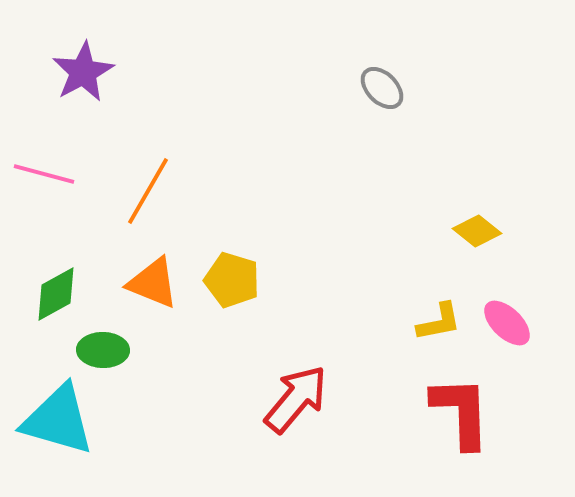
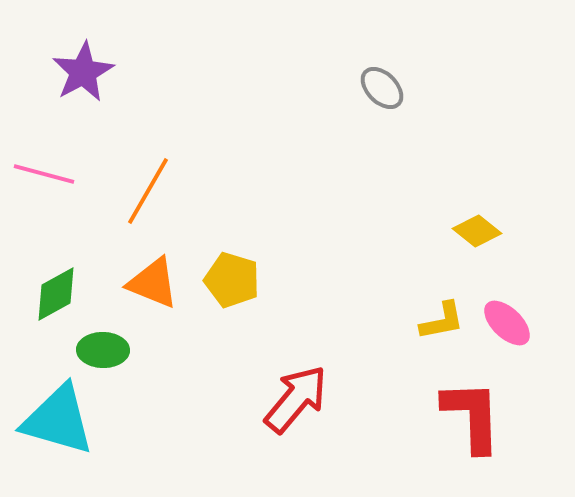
yellow L-shape: moved 3 px right, 1 px up
red L-shape: moved 11 px right, 4 px down
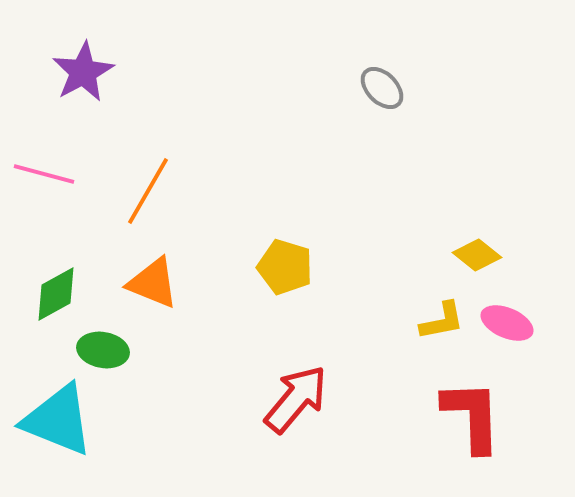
yellow diamond: moved 24 px down
yellow pentagon: moved 53 px right, 13 px up
pink ellipse: rotated 21 degrees counterclockwise
green ellipse: rotated 9 degrees clockwise
cyan triangle: rotated 6 degrees clockwise
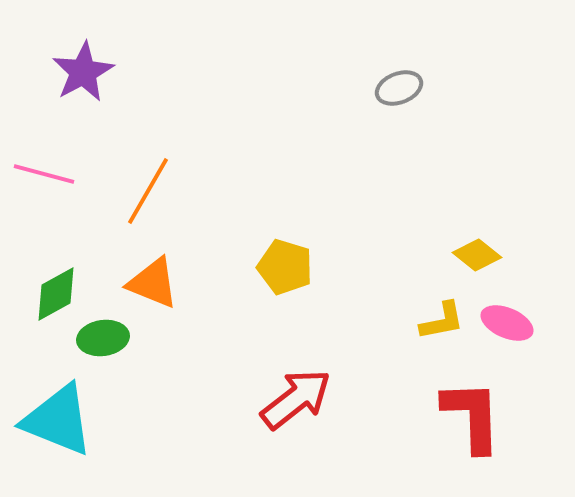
gray ellipse: moved 17 px right; rotated 66 degrees counterclockwise
green ellipse: moved 12 px up; rotated 18 degrees counterclockwise
red arrow: rotated 12 degrees clockwise
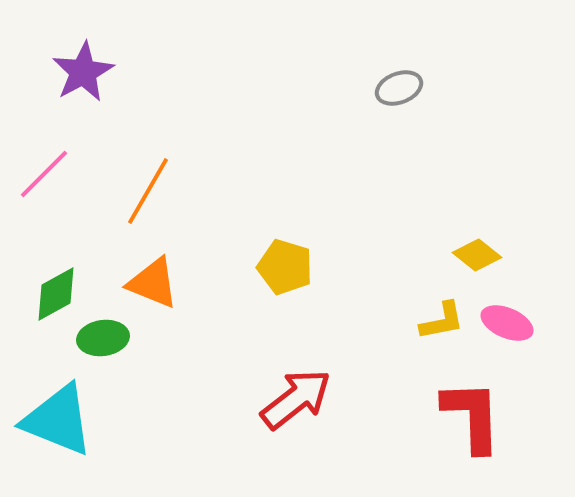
pink line: rotated 60 degrees counterclockwise
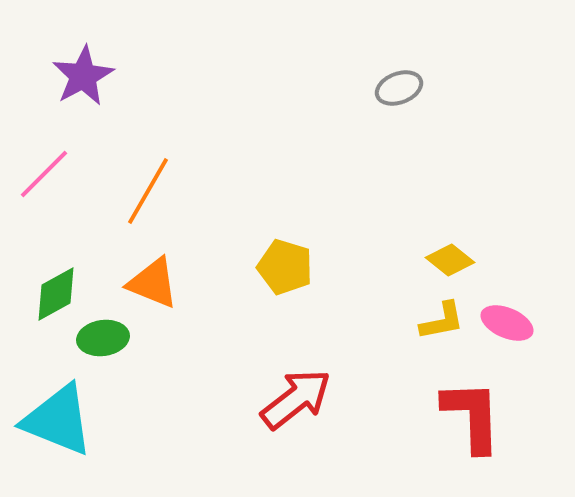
purple star: moved 4 px down
yellow diamond: moved 27 px left, 5 px down
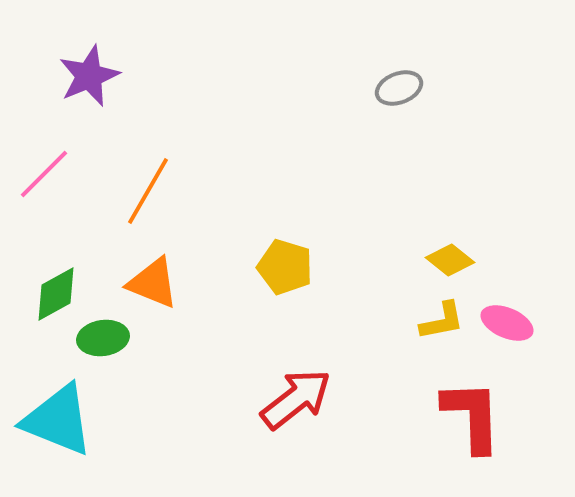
purple star: moved 6 px right; rotated 6 degrees clockwise
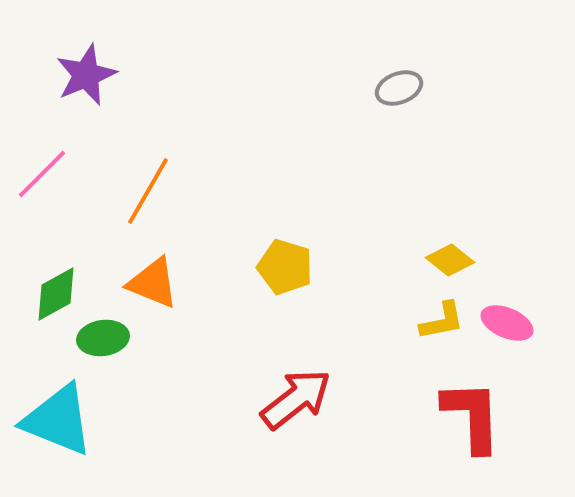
purple star: moved 3 px left, 1 px up
pink line: moved 2 px left
